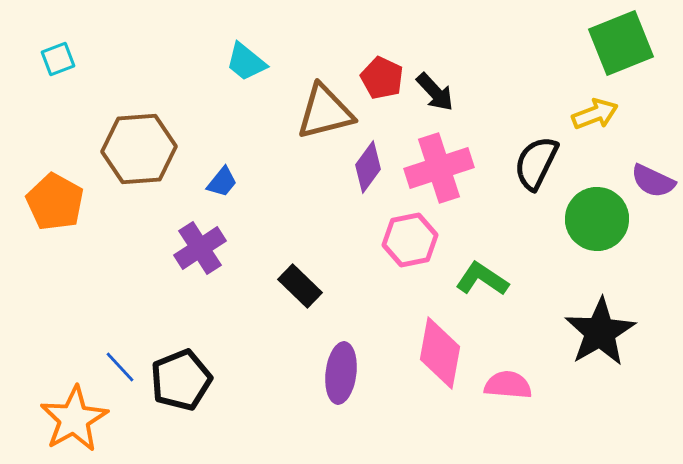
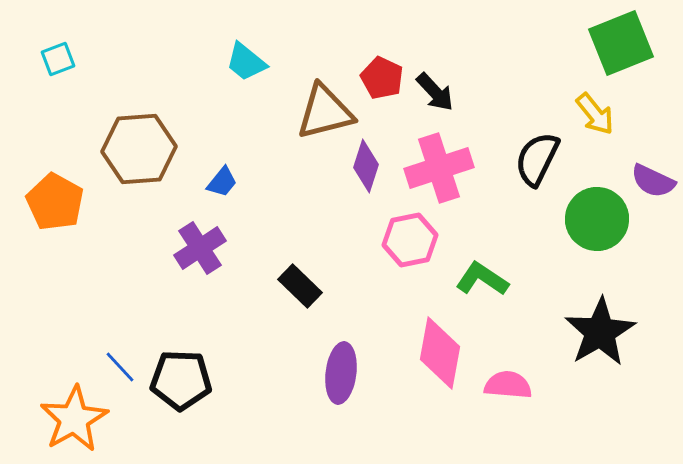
yellow arrow: rotated 72 degrees clockwise
black semicircle: moved 1 px right, 4 px up
purple diamond: moved 2 px left, 1 px up; rotated 18 degrees counterclockwise
black pentagon: rotated 24 degrees clockwise
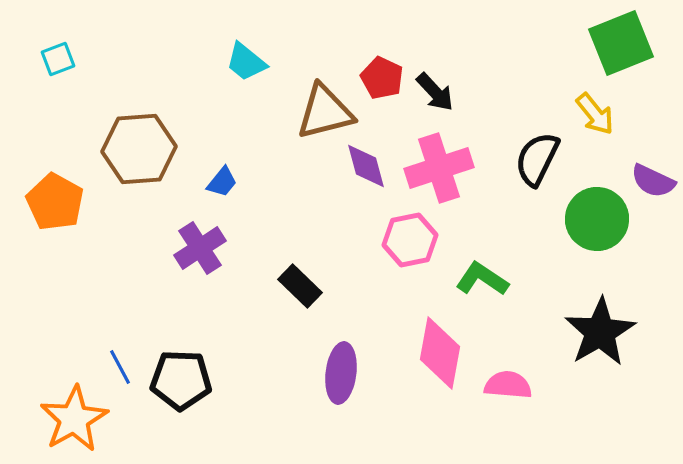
purple diamond: rotated 33 degrees counterclockwise
blue line: rotated 15 degrees clockwise
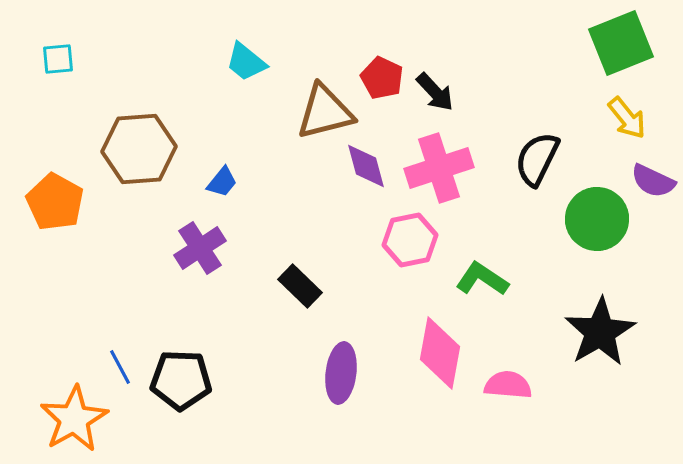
cyan square: rotated 16 degrees clockwise
yellow arrow: moved 32 px right, 4 px down
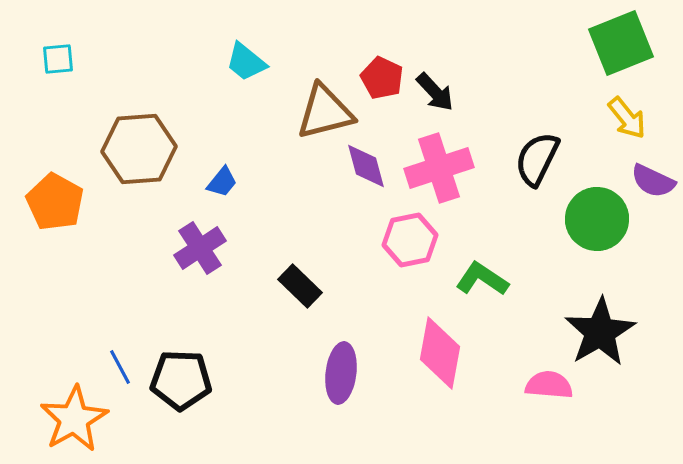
pink semicircle: moved 41 px right
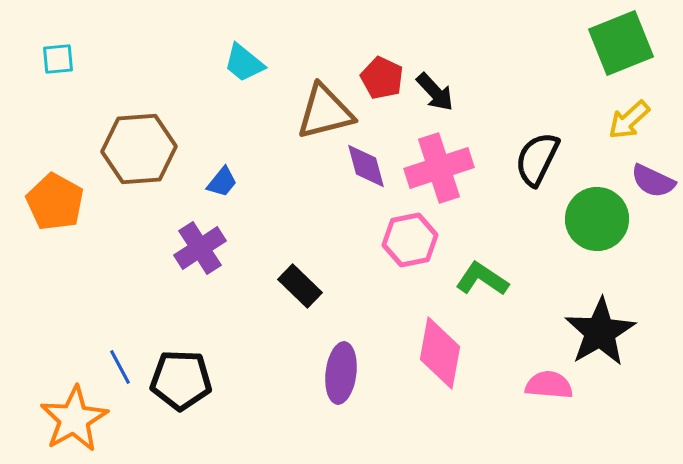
cyan trapezoid: moved 2 px left, 1 px down
yellow arrow: moved 2 px right, 2 px down; rotated 87 degrees clockwise
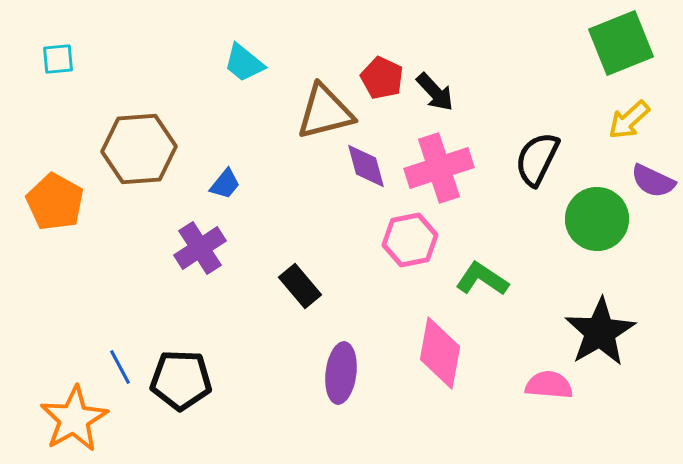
blue trapezoid: moved 3 px right, 2 px down
black rectangle: rotated 6 degrees clockwise
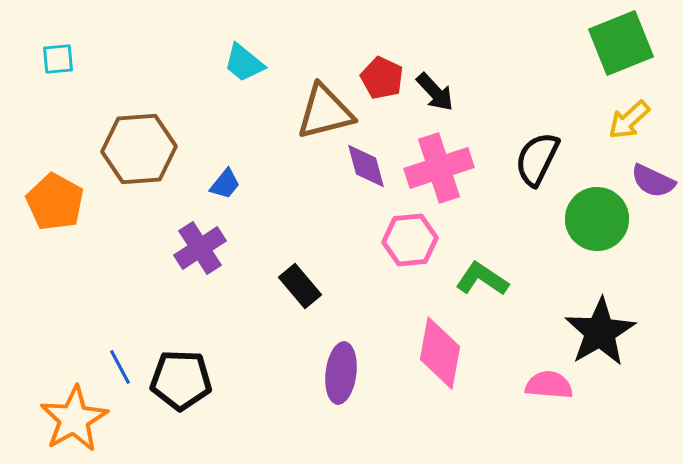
pink hexagon: rotated 6 degrees clockwise
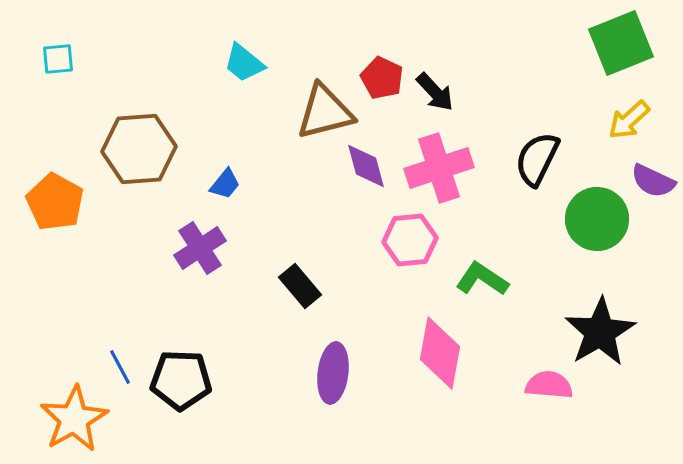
purple ellipse: moved 8 px left
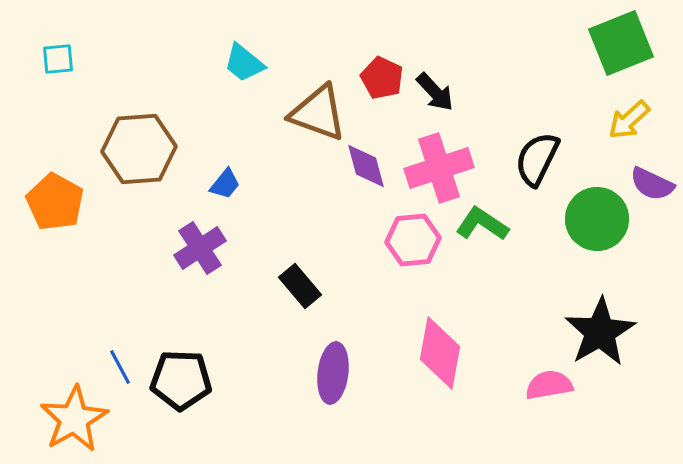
brown triangle: moved 7 px left, 1 px down; rotated 34 degrees clockwise
purple semicircle: moved 1 px left, 3 px down
pink hexagon: moved 3 px right
green L-shape: moved 55 px up
pink semicircle: rotated 15 degrees counterclockwise
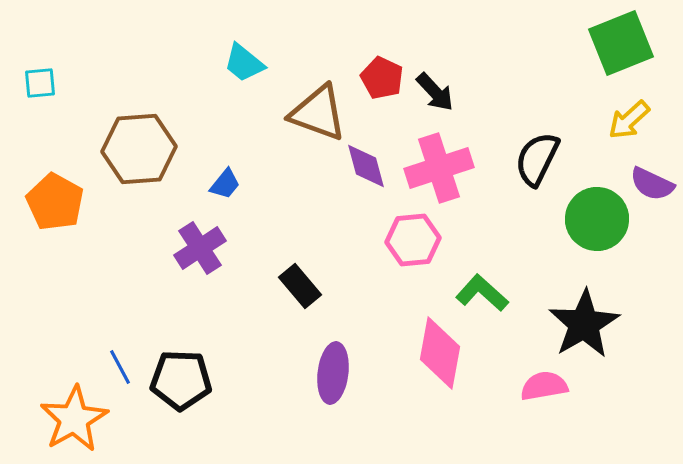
cyan square: moved 18 px left, 24 px down
green L-shape: moved 69 px down; rotated 8 degrees clockwise
black star: moved 16 px left, 8 px up
pink semicircle: moved 5 px left, 1 px down
